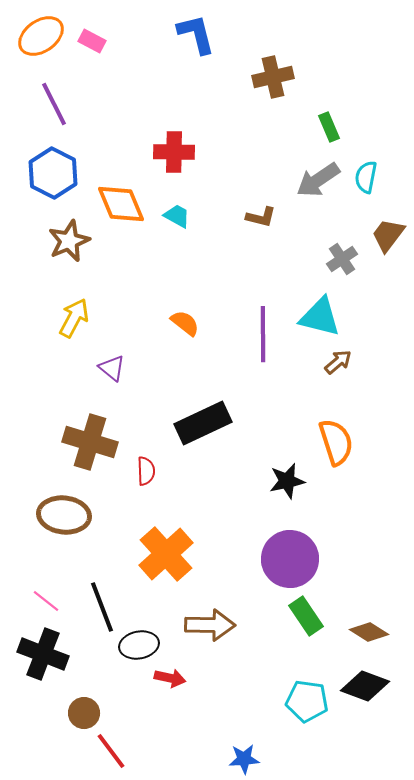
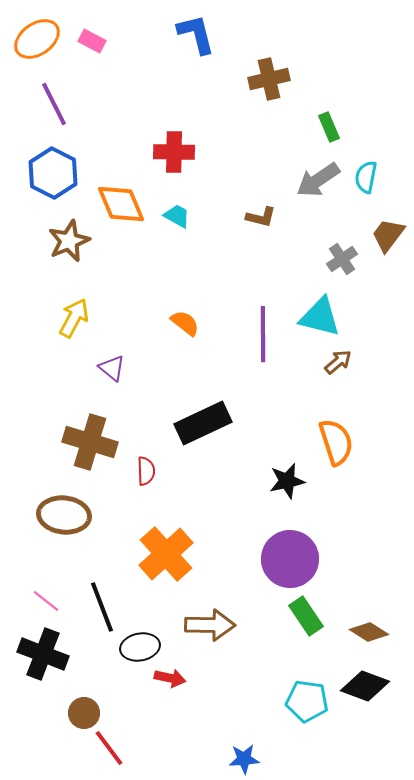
orange ellipse at (41, 36): moved 4 px left, 3 px down
brown cross at (273, 77): moved 4 px left, 2 px down
black ellipse at (139, 645): moved 1 px right, 2 px down
red line at (111, 751): moved 2 px left, 3 px up
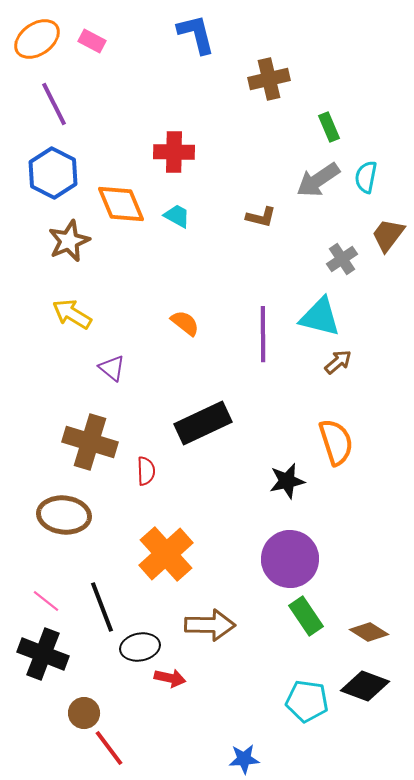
yellow arrow at (74, 318): moved 2 px left, 4 px up; rotated 87 degrees counterclockwise
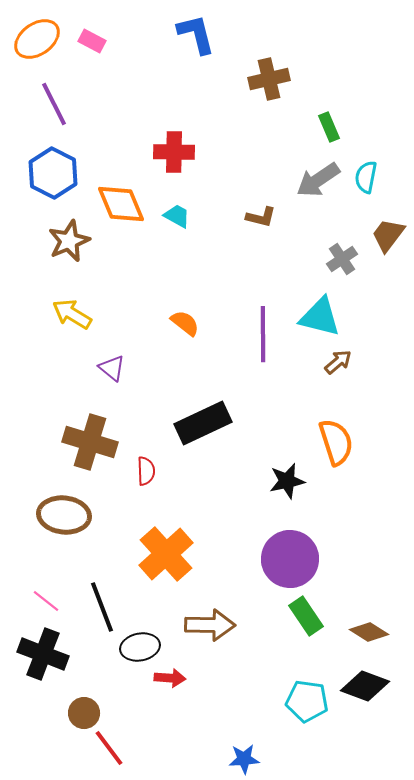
red arrow at (170, 678): rotated 8 degrees counterclockwise
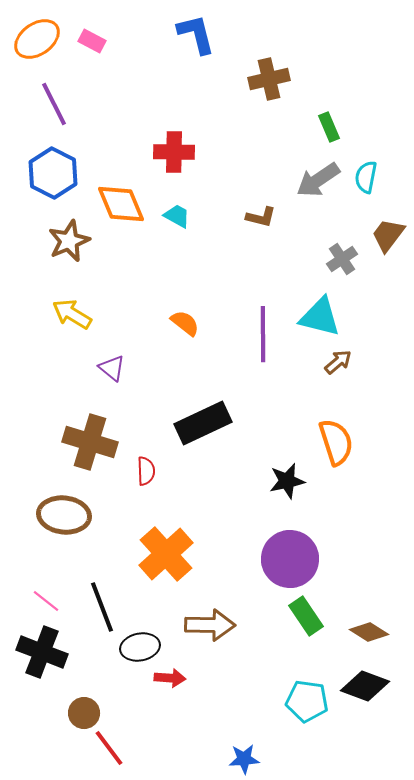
black cross at (43, 654): moved 1 px left, 2 px up
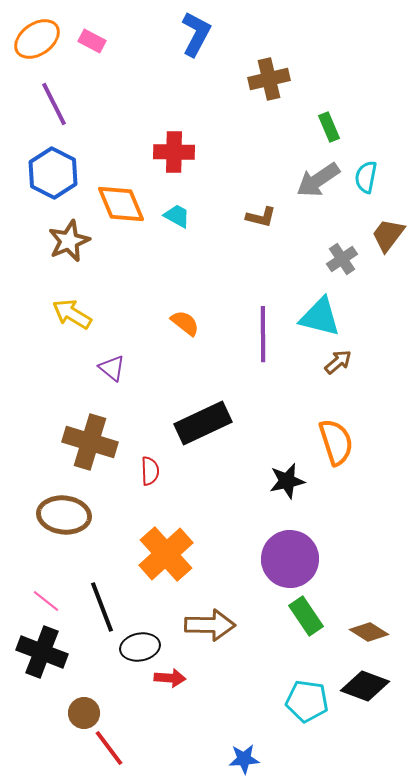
blue L-shape at (196, 34): rotated 42 degrees clockwise
red semicircle at (146, 471): moved 4 px right
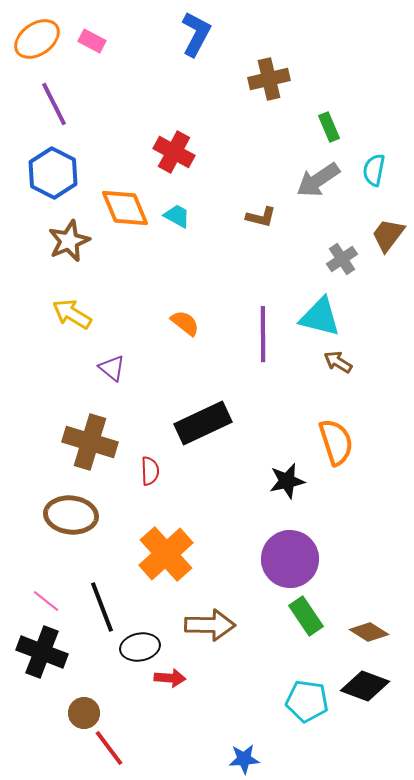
red cross at (174, 152): rotated 27 degrees clockwise
cyan semicircle at (366, 177): moved 8 px right, 7 px up
orange diamond at (121, 204): moved 4 px right, 4 px down
brown arrow at (338, 362): rotated 108 degrees counterclockwise
brown ellipse at (64, 515): moved 7 px right
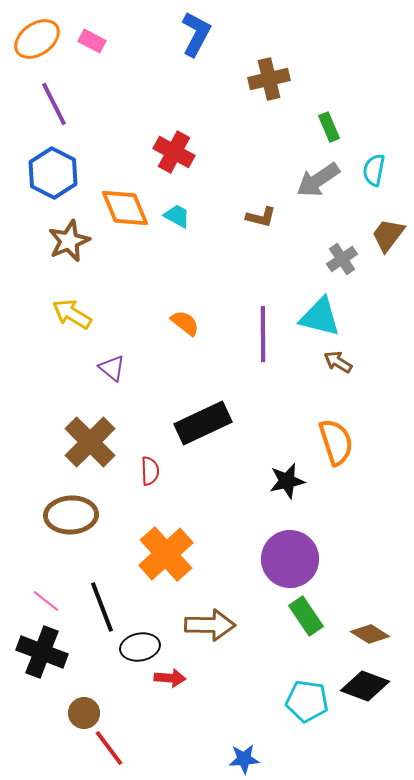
brown cross at (90, 442): rotated 28 degrees clockwise
brown ellipse at (71, 515): rotated 9 degrees counterclockwise
brown diamond at (369, 632): moved 1 px right, 2 px down
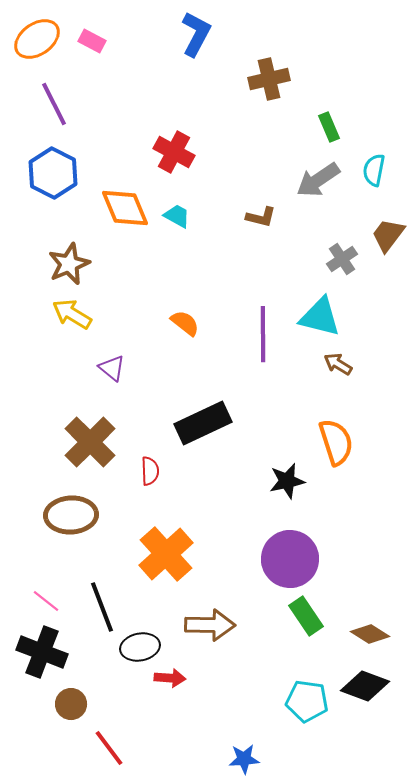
brown star at (69, 241): moved 23 px down
brown arrow at (338, 362): moved 2 px down
brown circle at (84, 713): moved 13 px left, 9 px up
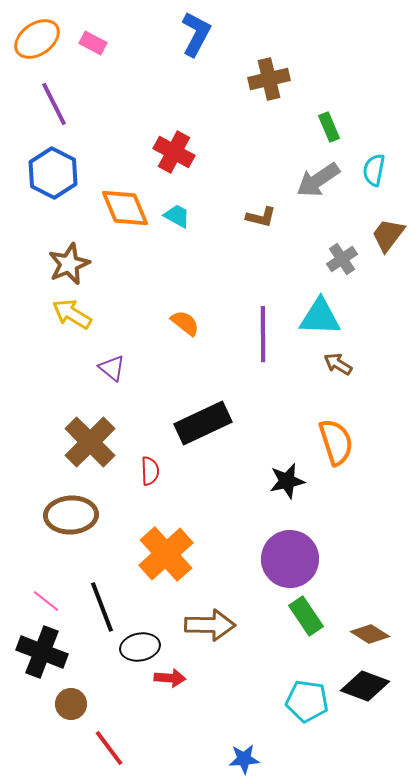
pink rectangle at (92, 41): moved 1 px right, 2 px down
cyan triangle at (320, 317): rotated 12 degrees counterclockwise
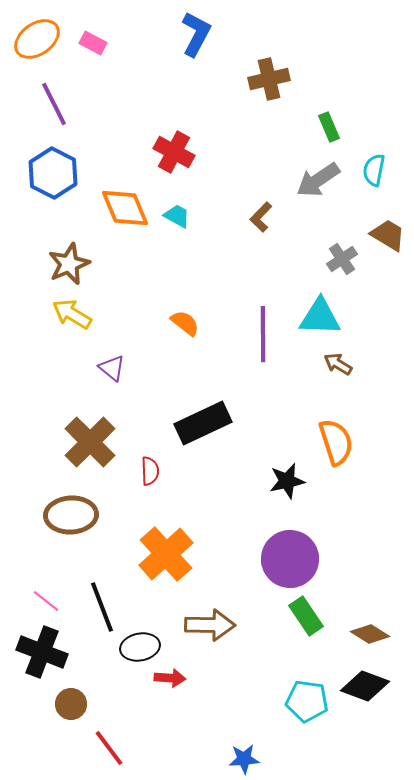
brown L-shape at (261, 217): rotated 120 degrees clockwise
brown trapezoid at (388, 235): rotated 84 degrees clockwise
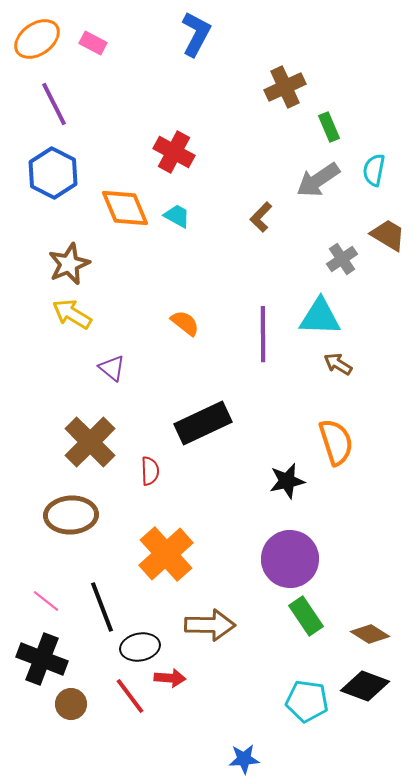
brown cross at (269, 79): moved 16 px right, 8 px down; rotated 12 degrees counterclockwise
black cross at (42, 652): moved 7 px down
red line at (109, 748): moved 21 px right, 52 px up
